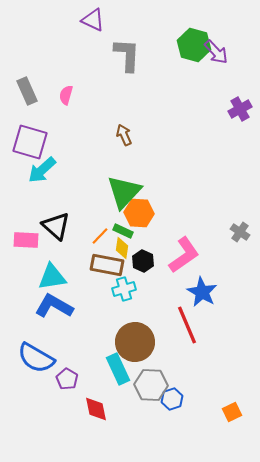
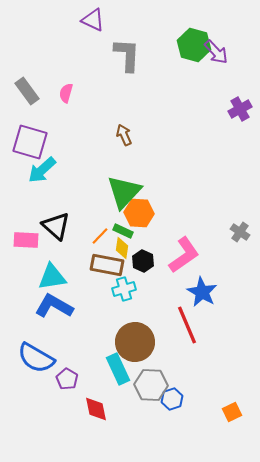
gray rectangle: rotated 12 degrees counterclockwise
pink semicircle: moved 2 px up
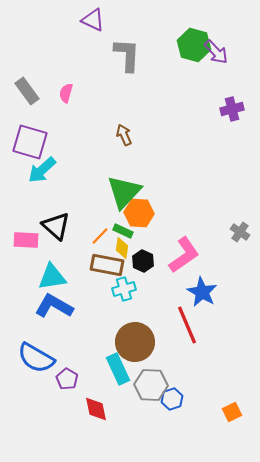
purple cross: moved 8 px left; rotated 15 degrees clockwise
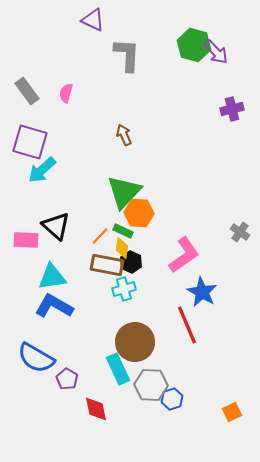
black hexagon: moved 12 px left, 1 px down
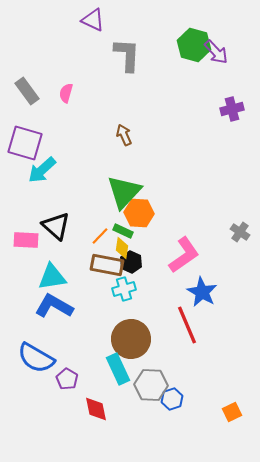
purple square: moved 5 px left, 1 px down
brown circle: moved 4 px left, 3 px up
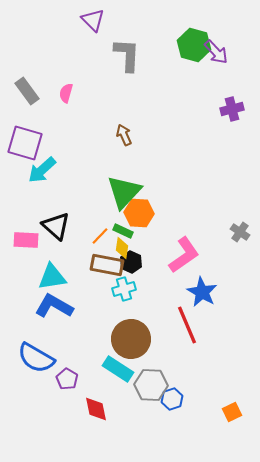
purple triangle: rotated 20 degrees clockwise
cyan rectangle: rotated 32 degrees counterclockwise
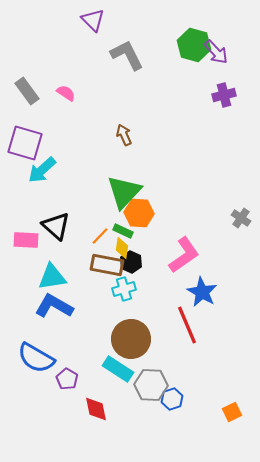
gray L-shape: rotated 30 degrees counterclockwise
pink semicircle: rotated 108 degrees clockwise
purple cross: moved 8 px left, 14 px up
gray cross: moved 1 px right, 14 px up
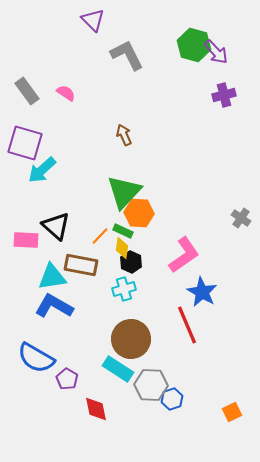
brown rectangle: moved 26 px left
